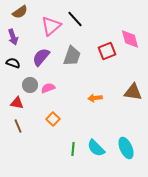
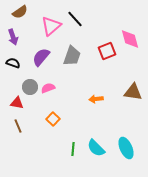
gray circle: moved 2 px down
orange arrow: moved 1 px right, 1 px down
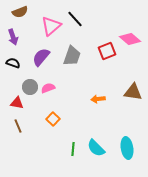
brown semicircle: rotated 14 degrees clockwise
pink diamond: rotated 35 degrees counterclockwise
orange arrow: moved 2 px right
cyan ellipse: moved 1 px right; rotated 15 degrees clockwise
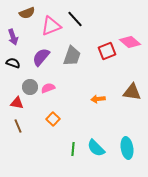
brown semicircle: moved 7 px right, 1 px down
pink triangle: rotated 20 degrees clockwise
pink diamond: moved 3 px down
brown triangle: moved 1 px left
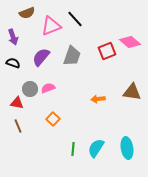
gray circle: moved 2 px down
cyan semicircle: rotated 78 degrees clockwise
